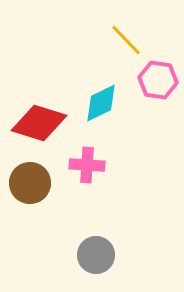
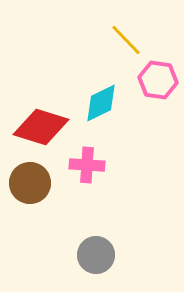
red diamond: moved 2 px right, 4 px down
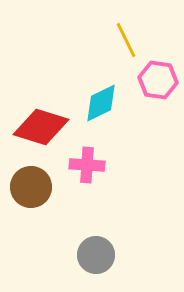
yellow line: rotated 18 degrees clockwise
brown circle: moved 1 px right, 4 px down
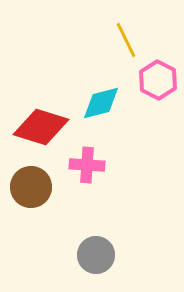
pink hexagon: rotated 18 degrees clockwise
cyan diamond: rotated 12 degrees clockwise
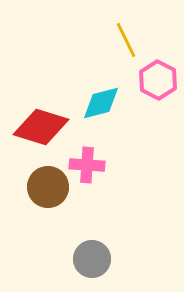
brown circle: moved 17 px right
gray circle: moved 4 px left, 4 px down
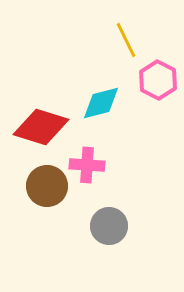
brown circle: moved 1 px left, 1 px up
gray circle: moved 17 px right, 33 px up
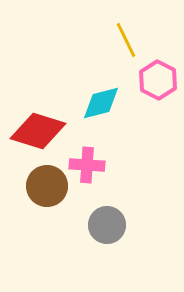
red diamond: moved 3 px left, 4 px down
gray circle: moved 2 px left, 1 px up
